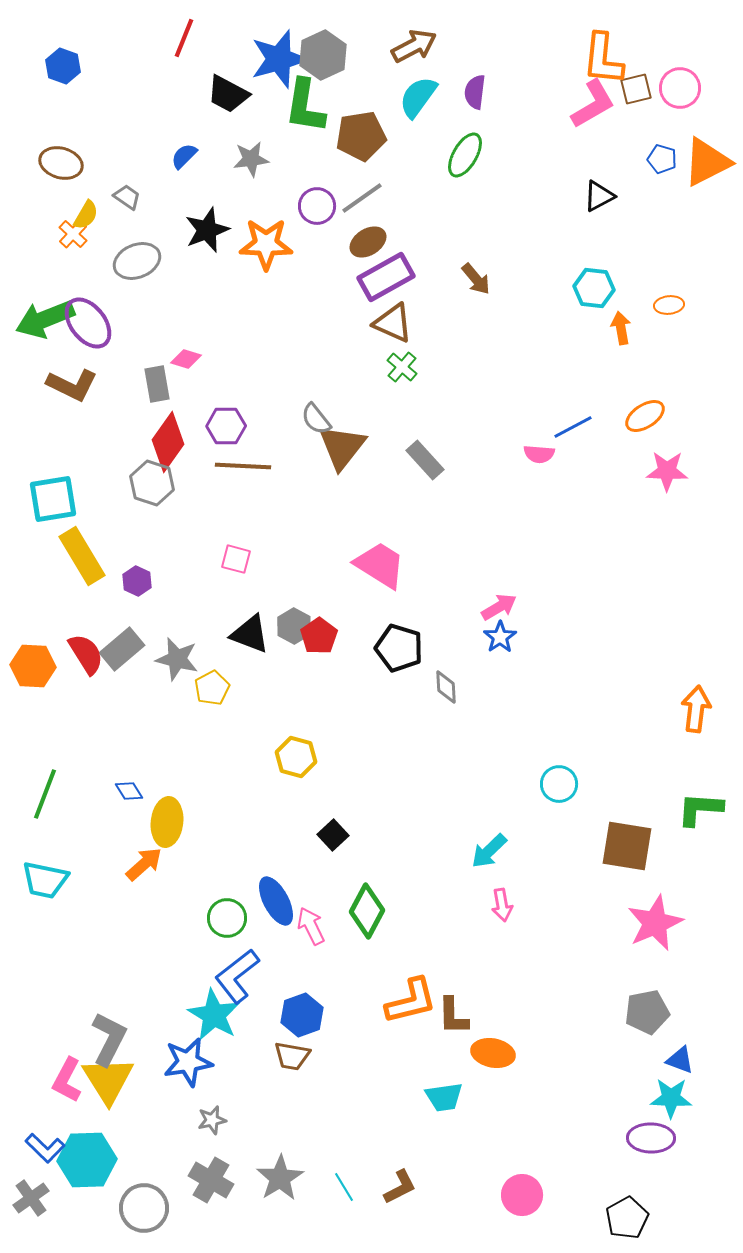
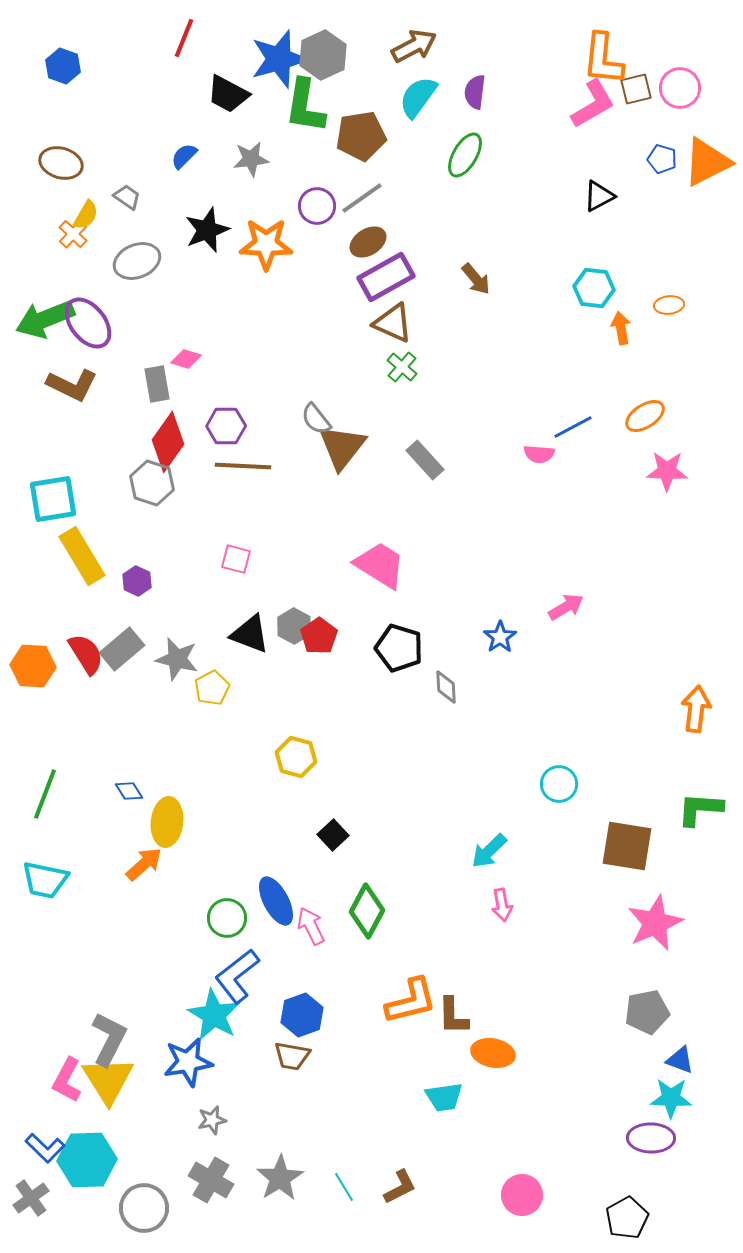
pink arrow at (499, 607): moved 67 px right
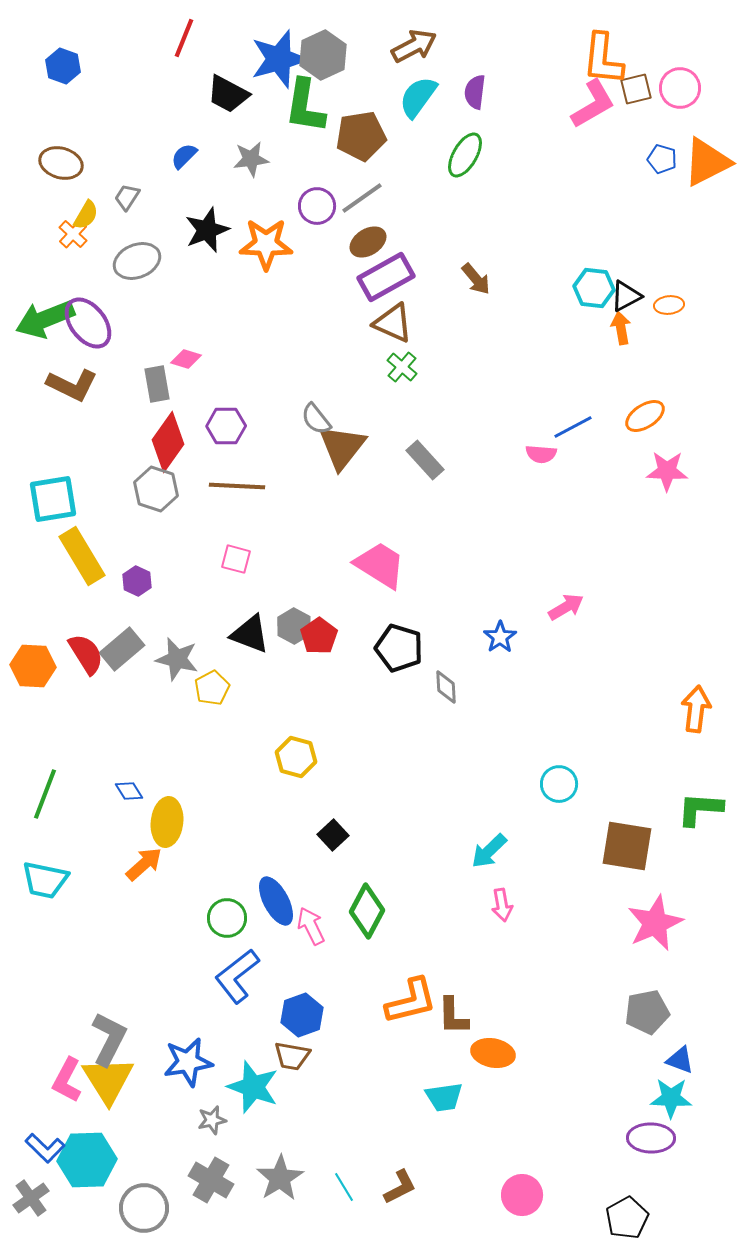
black triangle at (599, 196): moved 27 px right, 100 px down
gray trapezoid at (127, 197): rotated 92 degrees counterclockwise
pink semicircle at (539, 454): moved 2 px right
brown line at (243, 466): moved 6 px left, 20 px down
gray hexagon at (152, 483): moved 4 px right, 6 px down
cyan star at (214, 1015): moved 39 px right, 72 px down; rotated 10 degrees counterclockwise
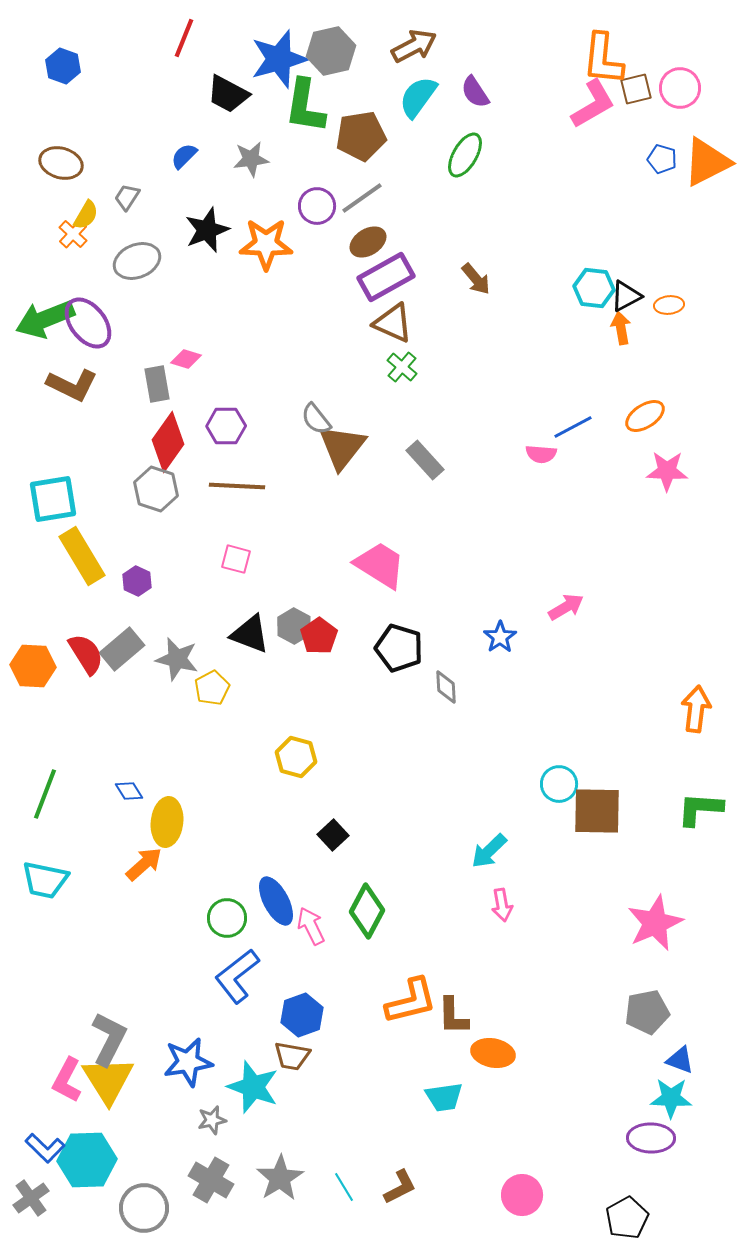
gray hexagon at (323, 55): moved 8 px right, 4 px up; rotated 12 degrees clockwise
purple semicircle at (475, 92): rotated 40 degrees counterclockwise
brown square at (627, 846): moved 30 px left, 35 px up; rotated 8 degrees counterclockwise
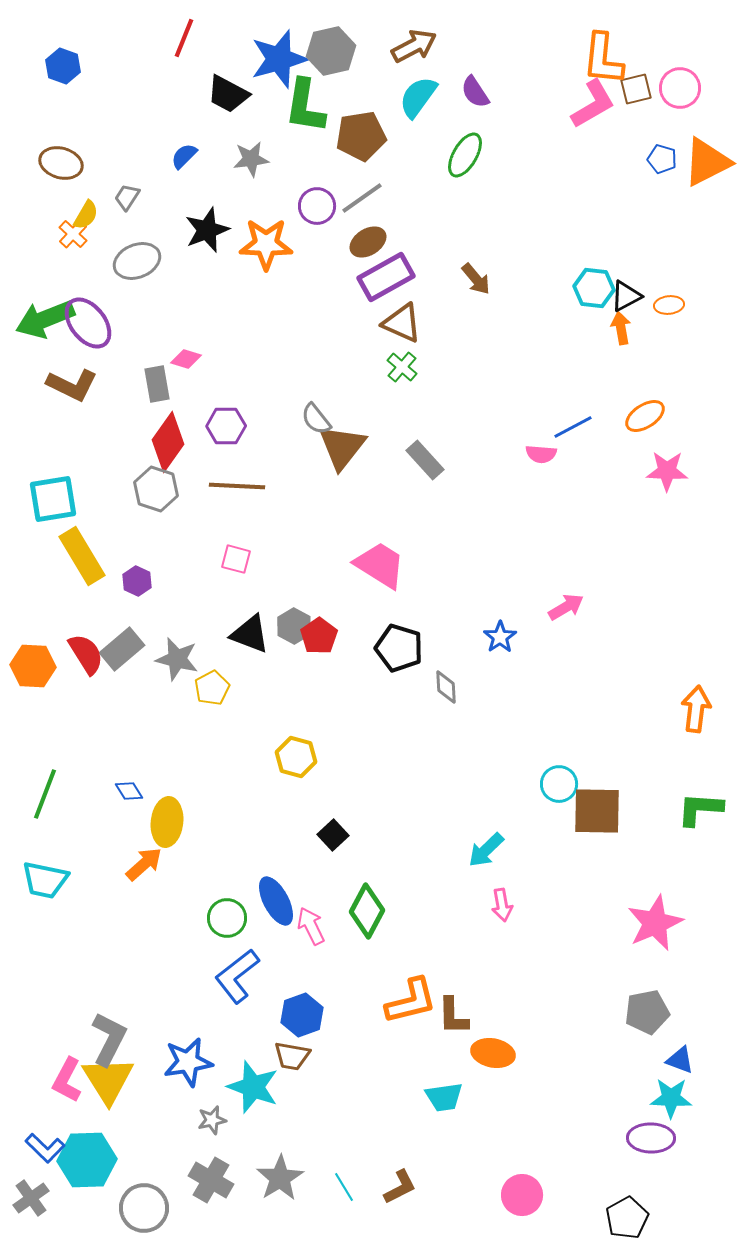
brown triangle at (393, 323): moved 9 px right
cyan arrow at (489, 851): moved 3 px left, 1 px up
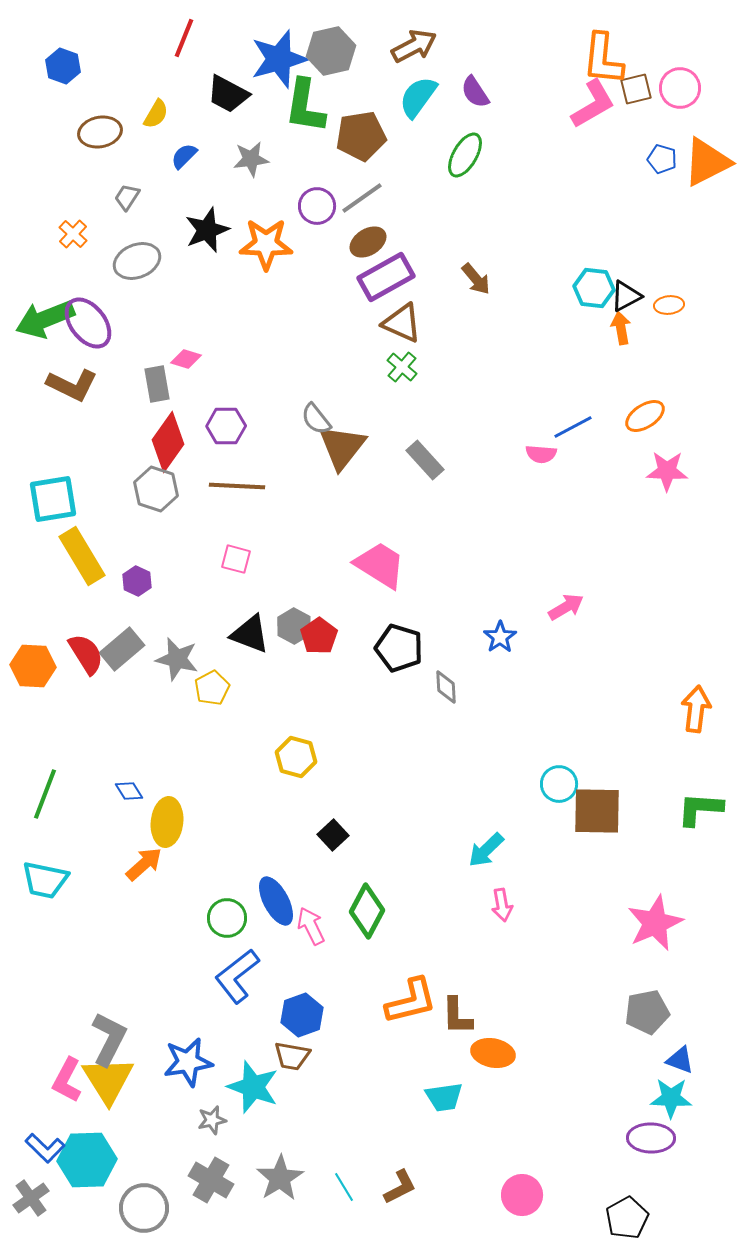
brown ellipse at (61, 163): moved 39 px right, 31 px up; rotated 27 degrees counterclockwise
yellow semicircle at (86, 215): moved 70 px right, 101 px up
brown L-shape at (453, 1016): moved 4 px right
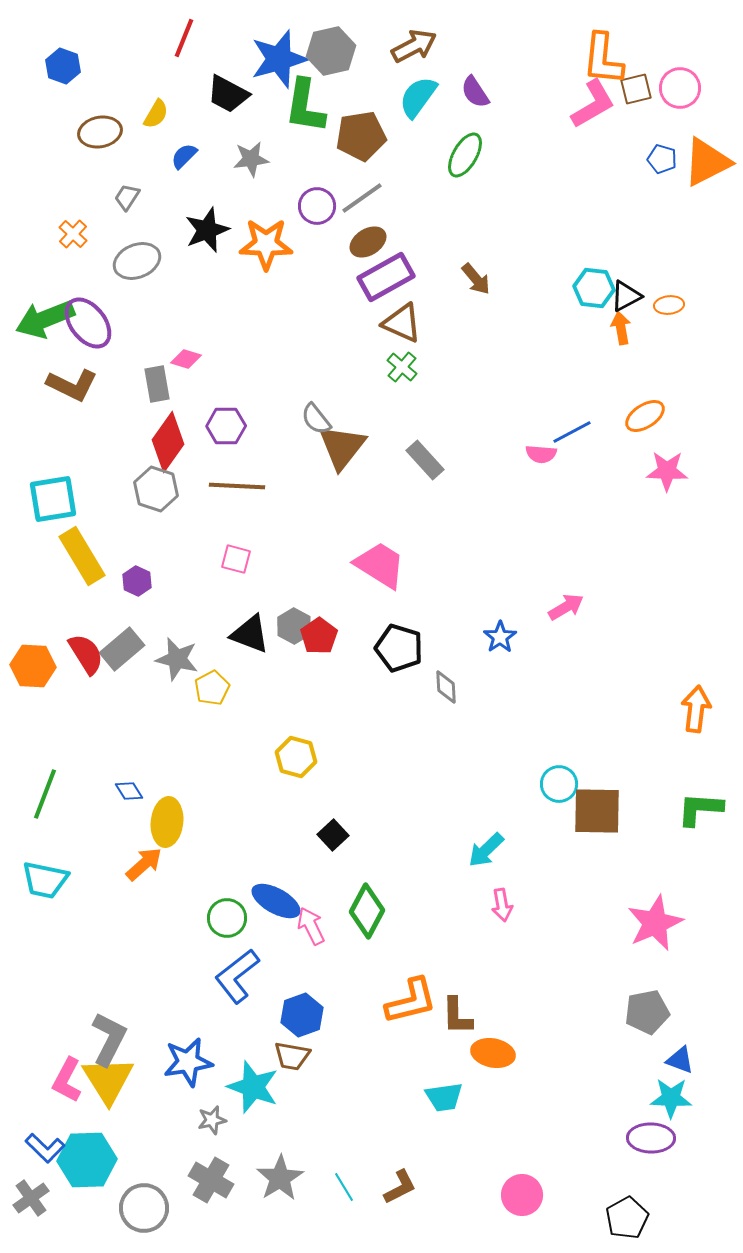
blue line at (573, 427): moved 1 px left, 5 px down
blue ellipse at (276, 901): rotated 33 degrees counterclockwise
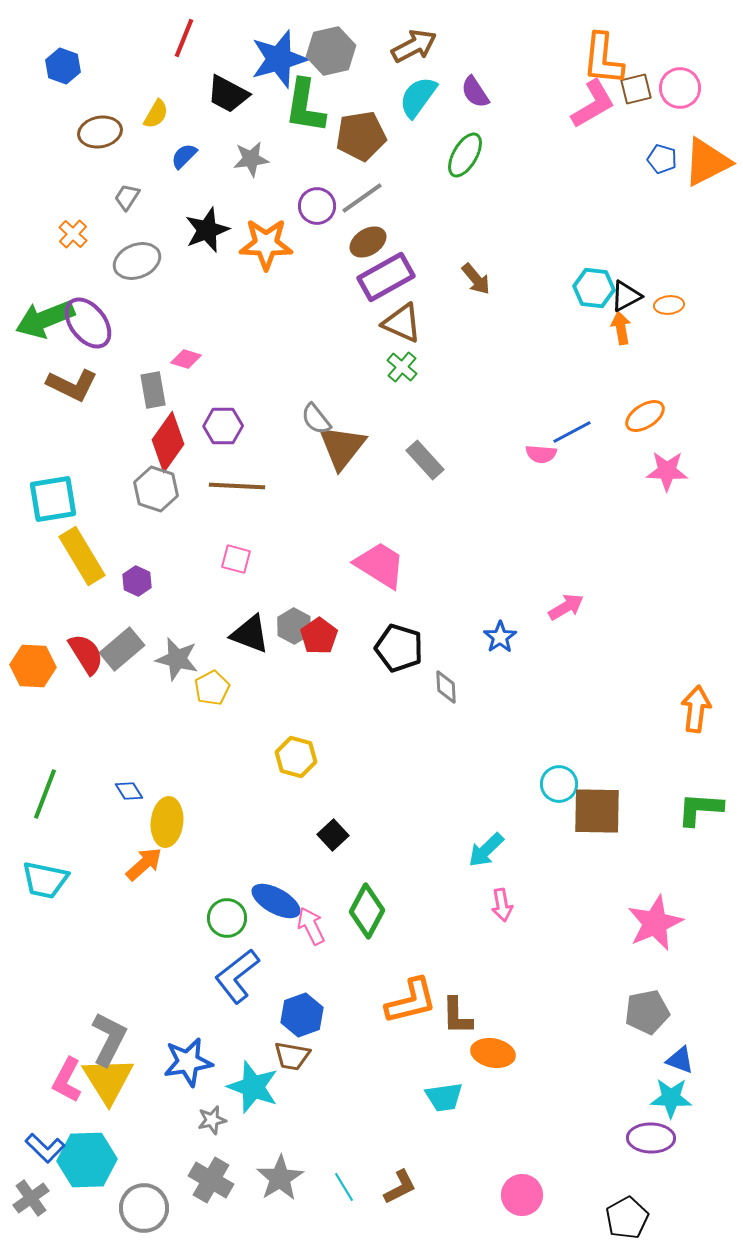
gray rectangle at (157, 384): moved 4 px left, 6 px down
purple hexagon at (226, 426): moved 3 px left
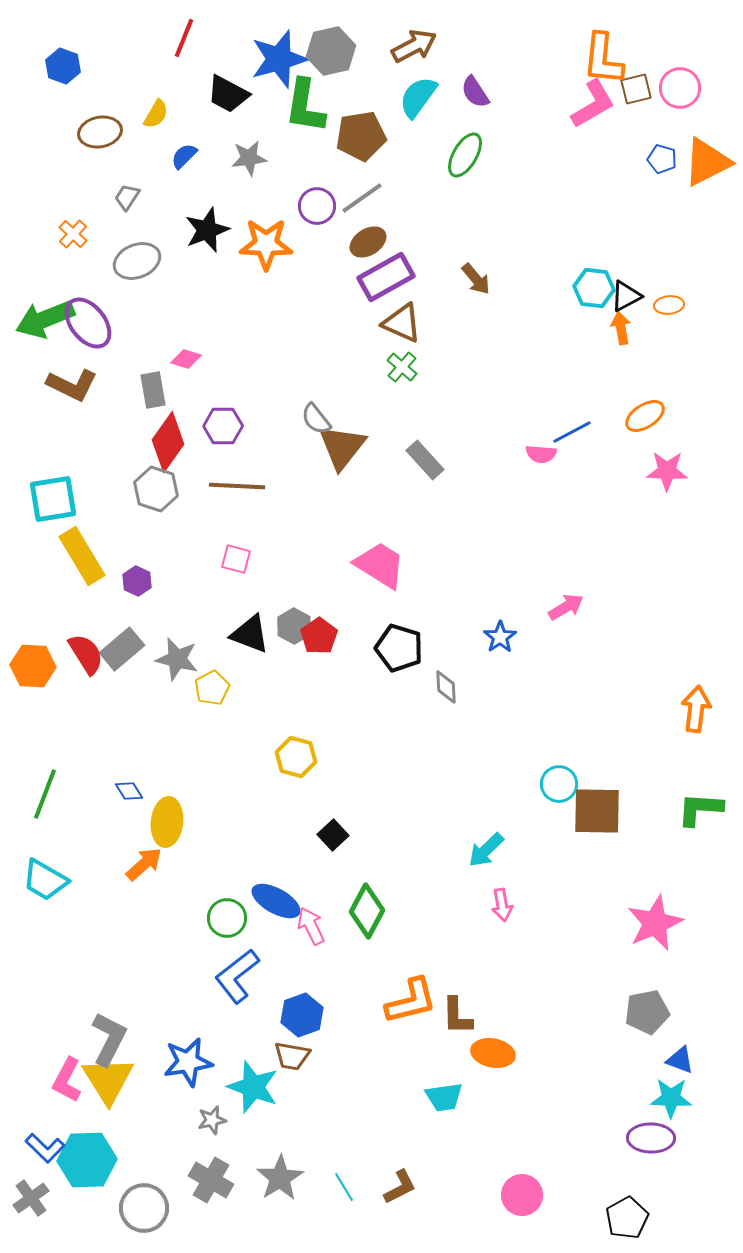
gray star at (251, 159): moved 2 px left, 1 px up
cyan trapezoid at (45, 880): rotated 18 degrees clockwise
